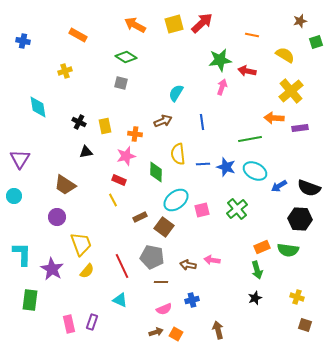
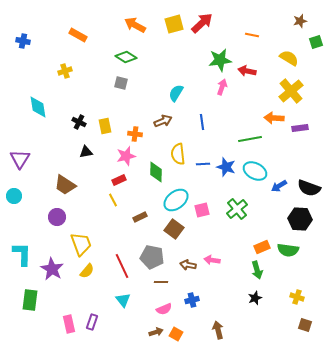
yellow semicircle at (285, 55): moved 4 px right, 3 px down
red rectangle at (119, 180): rotated 48 degrees counterclockwise
brown square at (164, 227): moved 10 px right, 2 px down
cyan triangle at (120, 300): moved 3 px right; rotated 28 degrees clockwise
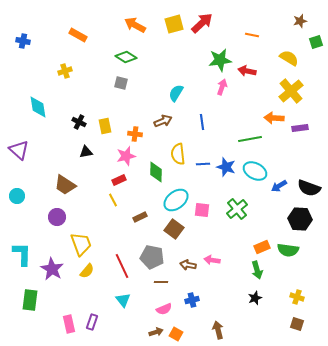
purple triangle at (20, 159): moved 1 px left, 9 px up; rotated 20 degrees counterclockwise
cyan circle at (14, 196): moved 3 px right
pink square at (202, 210): rotated 21 degrees clockwise
brown square at (305, 325): moved 8 px left, 1 px up
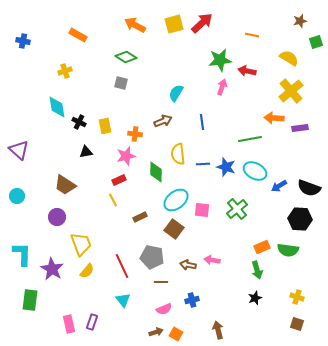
cyan diamond at (38, 107): moved 19 px right
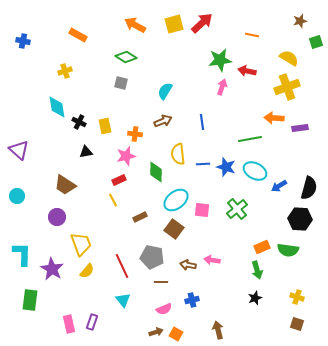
yellow cross at (291, 91): moved 4 px left, 4 px up; rotated 20 degrees clockwise
cyan semicircle at (176, 93): moved 11 px left, 2 px up
black semicircle at (309, 188): rotated 95 degrees counterclockwise
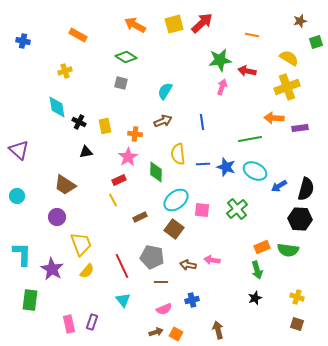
pink star at (126, 156): moved 2 px right, 1 px down; rotated 18 degrees counterclockwise
black semicircle at (309, 188): moved 3 px left, 1 px down
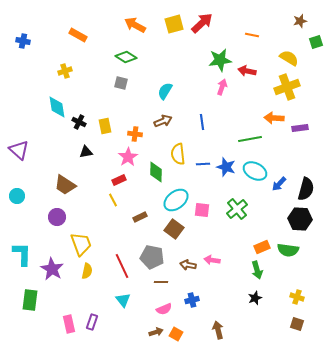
blue arrow at (279, 186): moved 2 px up; rotated 14 degrees counterclockwise
yellow semicircle at (87, 271): rotated 28 degrees counterclockwise
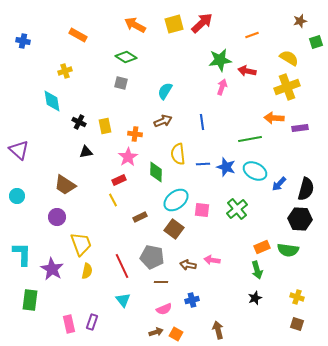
orange line at (252, 35): rotated 32 degrees counterclockwise
cyan diamond at (57, 107): moved 5 px left, 6 px up
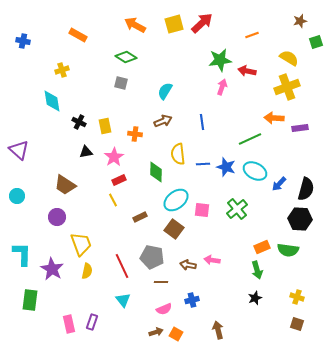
yellow cross at (65, 71): moved 3 px left, 1 px up
green line at (250, 139): rotated 15 degrees counterclockwise
pink star at (128, 157): moved 14 px left
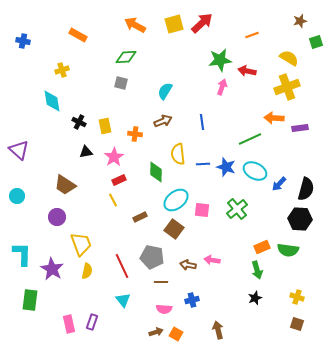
green diamond at (126, 57): rotated 35 degrees counterclockwise
pink semicircle at (164, 309): rotated 28 degrees clockwise
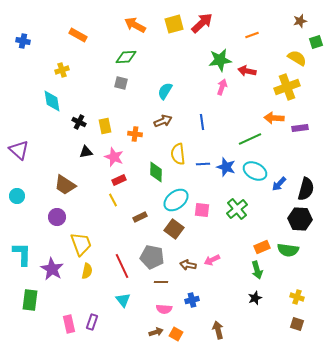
yellow semicircle at (289, 58): moved 8 px right
pink star at (114, 157): rotated 18 degrees counterclockwise
pink arrow at (212, 260): rotated 35 degrees counterclockwise
